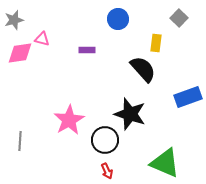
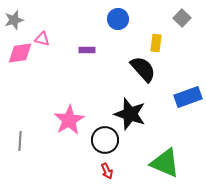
gray square: moved 3 px right
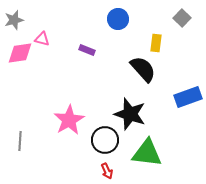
purple rectangle: rotated 21 degrees clockwise
green triangle: moved 18 px left, 10 px up; rotated 16 degrees counterclockwise
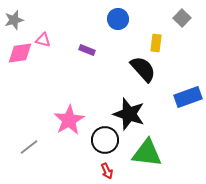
pink triangle: moved 1 px right, 1 px down
black star: moved 1 px left
gray line: moved 9 px right, 6 px down; rotated 48 degrees clockwise
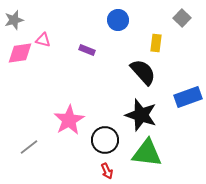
blue circle: moved 1 px down
black semicircle: moved 3 px down
black star: moved 12 px right, 1 px down
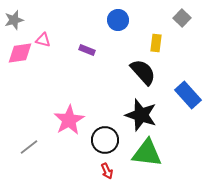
blue rectangle: moved 2 px up; rotated 68 degrees clockwise
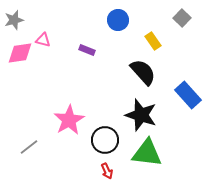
yellow rectangle: moved 3 px left, 2 px up; rotated 42 degrees counterclockwise
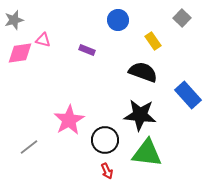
black semicircle: rotated 28 degrees counterclockwise
black star: moved 1 px left; rotated 12 degrees counterclockwise
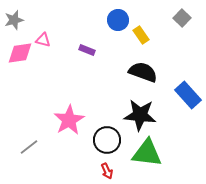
yellow rectangle: moved 12 px left, 6 px up
black circle: moved 2 px right
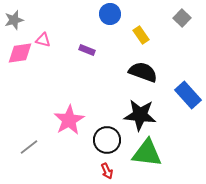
blue circle: moved 8 px left, 6 px up
